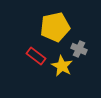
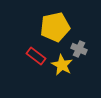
yellow star: moved 1 px up
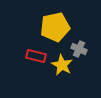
red rectangle: rotated 24 degrees counterclockwise
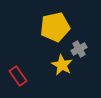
gray cross: rotated 35 degrees clockwise
red rectangle: moved 18 px left, 20 px down; rotated 42 degrees clockwise
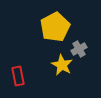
yellow pentagon: rotated 16 degrees counterclockwise
red rectangle: rotated 24 degrees clockwise
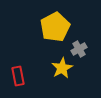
yellow star: moved 3 px down; rotated 15 degrees clockwise
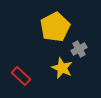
yellow star: rotated 20 degrees counterclockwise
red rectangle: moved 3 px right; rotated 36 degrees counterclockwise
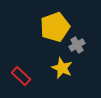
yellow pentagon: rotated 8 degrees clockwise
gray cross: moved 2 px left, 4 px up
